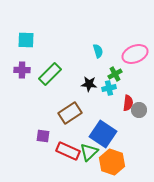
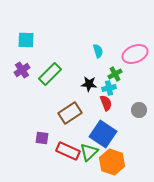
purple cross: rotated 35 degrees counterclockwise
red semicircle: moved 22 px left; rotated 28 degrees counterclockwise
purple square: moved 1 px left, 2 px down
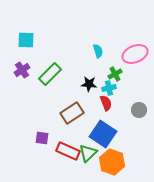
brown rectangle: moved 2 px right
green triangle: moved 1 px left, 1 px down
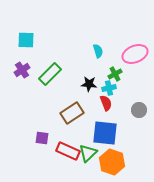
blue square: moved 2 px right, 1 px up; rotated 28 degrees counterclockwise
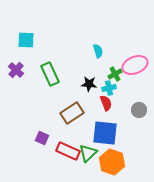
pink ellipse: moved 11 px down
purple cross: moved 6 px left; rotated 14 degrees counterclockwise
green rectangle: rotated 70 degrees counterclockwise
purple square: rotated 16 degrees clockwise
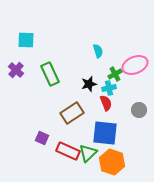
black star: rotated 21 degrees counterclockwise
